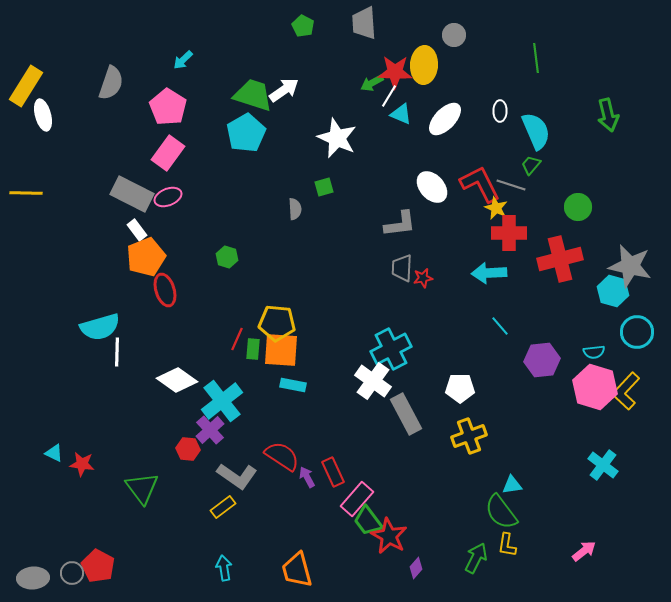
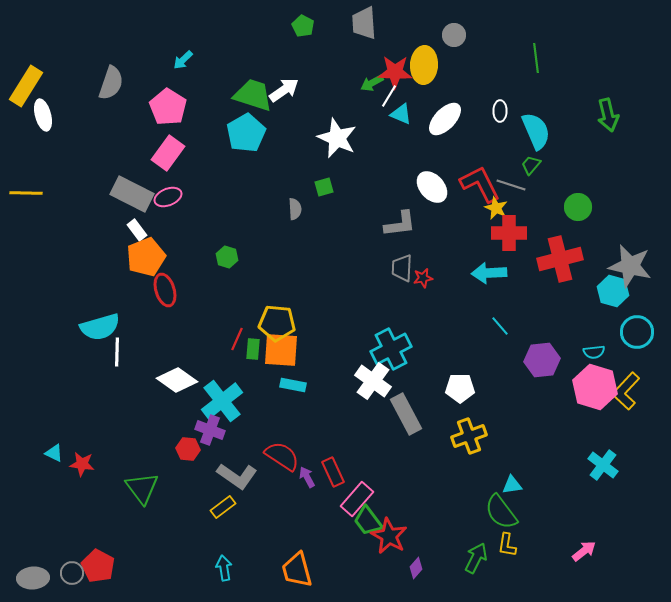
purple cross at (210, 430): rotated 28 degrees counterclockwise
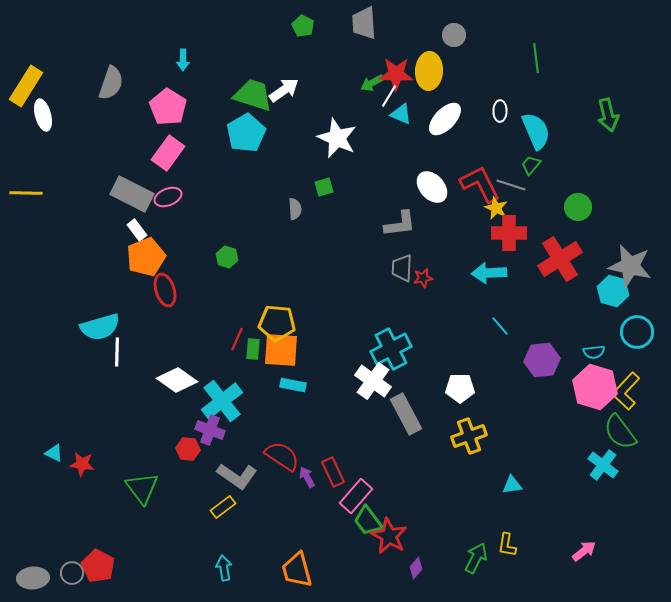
cyan arrow at (183, 60): rotated 45 degrees counterclockwise
yellow ellipse at (424, 65): moved 5 px right, 6 px down
red star at (395, 72): moved 1 px right, 2 px down
red cross at (560, 259): rotated 18 degrees counterclockwise
pink rectangle at (357, 499): moved 1 px left, 3 px up
green semicircle at (501, 512): moved 119 px right, 80 px up
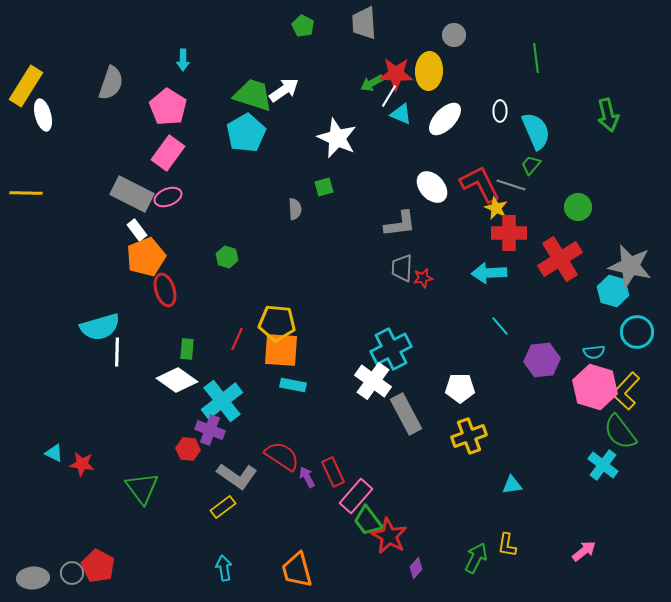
green rectangle at (253, 349): moved 66 px left
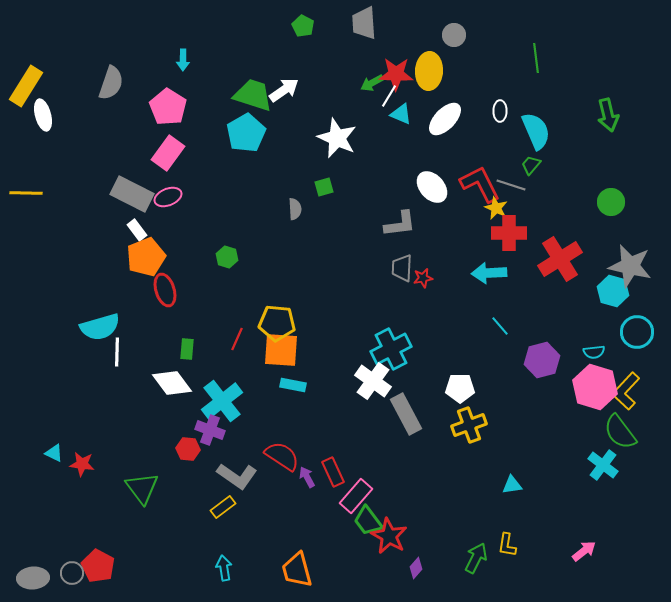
green circle at (578, 207): moved 33 px right, 5 px up
purple hexagon at (542, 360): rotated 8 degrees counterclockwise
white diamond at (177, 380): moved 5 px left, 3 px down; rotated 18 degrees clockwise
yellow cross at (469, 436): moved 11 px up
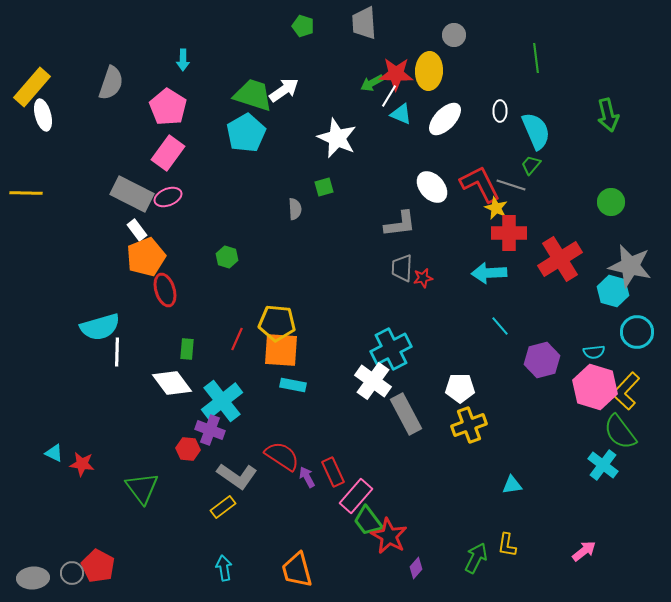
green pentagon at (303, 26): rotated 10 degrees counterclockwise
yellow rectangle at (26, 86): moved 6 px right, 1 px down; rotated 9 degrees clockwise
